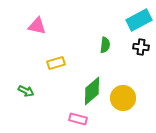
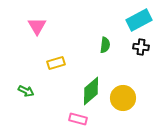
pink triangle: rotated 48 degrees clockwise
green diamond: moved 1 px left
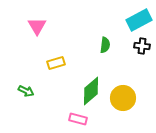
black cross: moved 1 px right, 1 px up
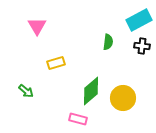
green semicircle: moved 3 px right, 3 px up
green arrow: rotated 14 degrees clockwise
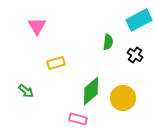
black cross: moved 7 px left, 9 px down; rotated 28 degrees clockwise
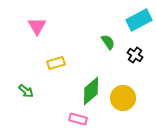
green semicircle: rotated 42 degrees counterclockwise
